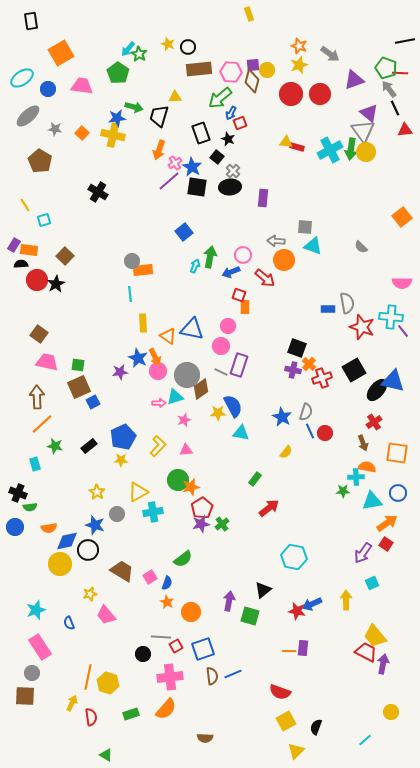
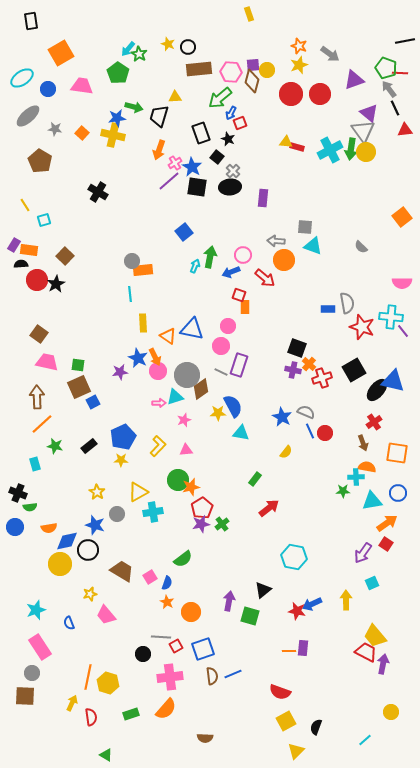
gray semicircle at (306, 412): rotated 84 degrees counterclockwise
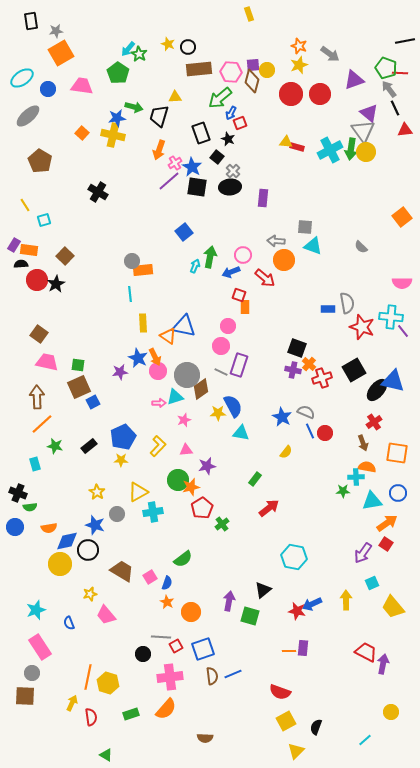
gray star at (55, 129): moved 1 px right, 98 px up; rotated 16 degrees counterclockwise
blue triangle at (192, 329): moved 8 px left, 3 px up
purple star at (201, 524): moved 6 px right, 58 px up
yellow trapezoid at (375, 636): moved 18 px right, 29 px up
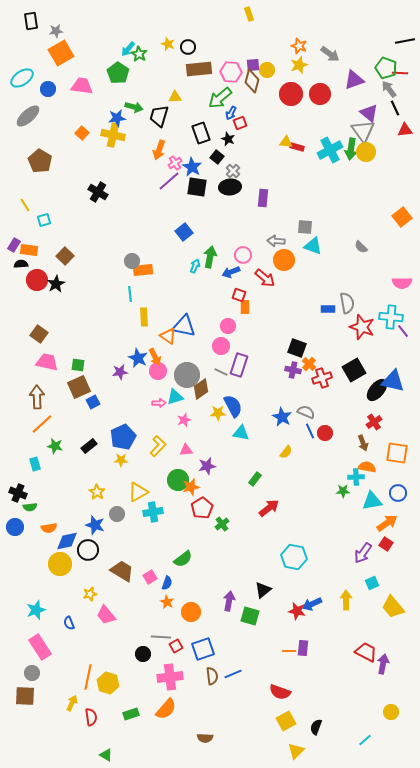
yellow rectangle at (143, 323): moved 1 px right, 6 px up
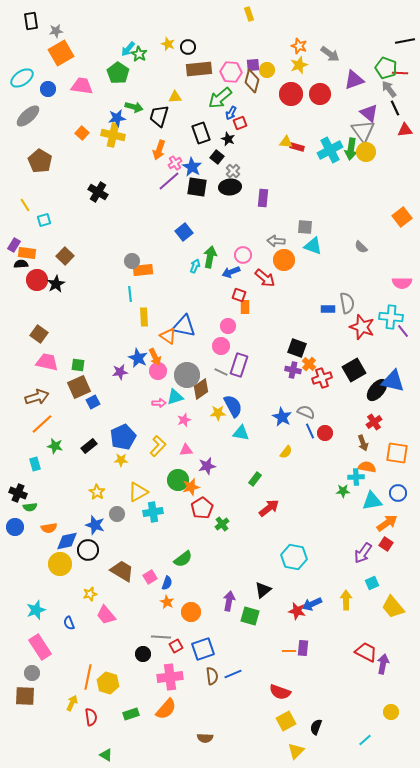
orange rectangle at (29, 250): moved 2 px left, 3 px down
brown arrow at (37, 397): rotated 75 degrees clockwise
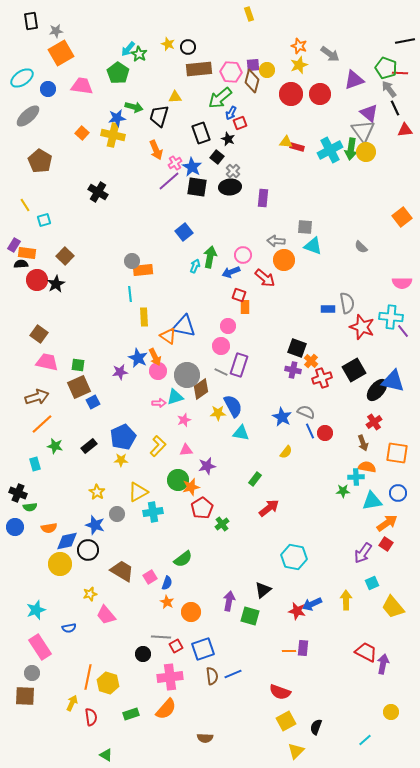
orange arrow at (159, 150): moved 3 px left; rotated 42 degrees counterclockwise
orange cross at (309, 364): moved 2 px right, 3 px up
blue semicircle at (69, 623): moved 5 px down; rotated 80 degrees counterclockwise
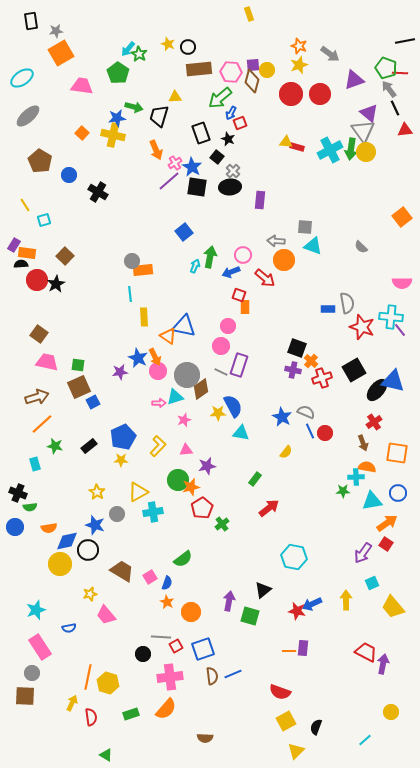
blue circle at (48, 89): moved 21 px right, 86 px down
purple rectangle at (263, 198): moved 3 px left, 2 px down
purple line at (403, 331): moved 3 px left, 1 px up
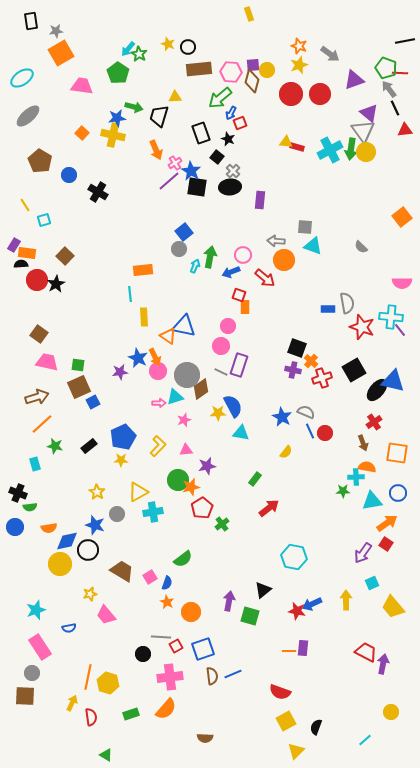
blue star at (192, 167): moved 1 px left, 4 px down
gray circle at (132, 261): moved 47 px right, 12 px up
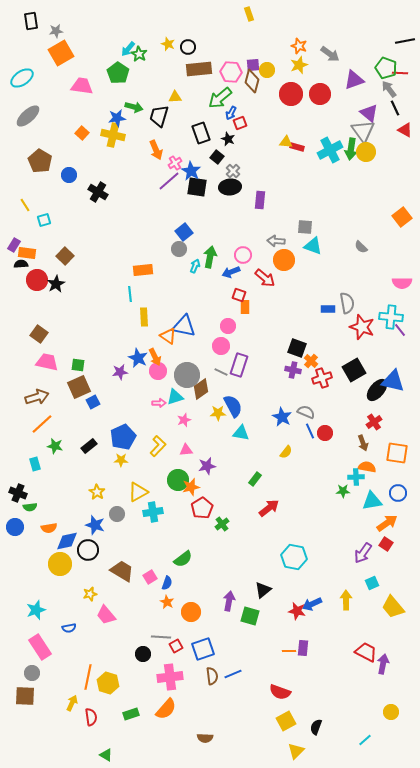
red triangle at (405, 130): rotated 35 degrees clockwise
